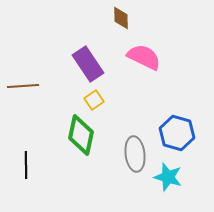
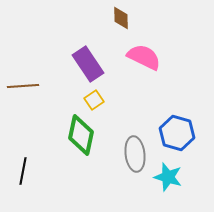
black line: moved 3 px left, 6 px down; rotated 12 degrees clockwise
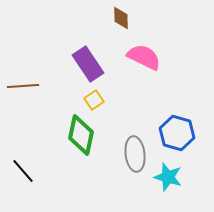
black line: rotated 52 degrees counterclockwise
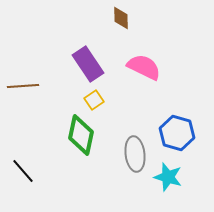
pink semicircle: moved 10 px down
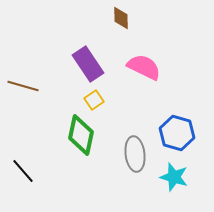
brown line: rotated 20 degrees clockwise
cyan star: moved 6 px right
